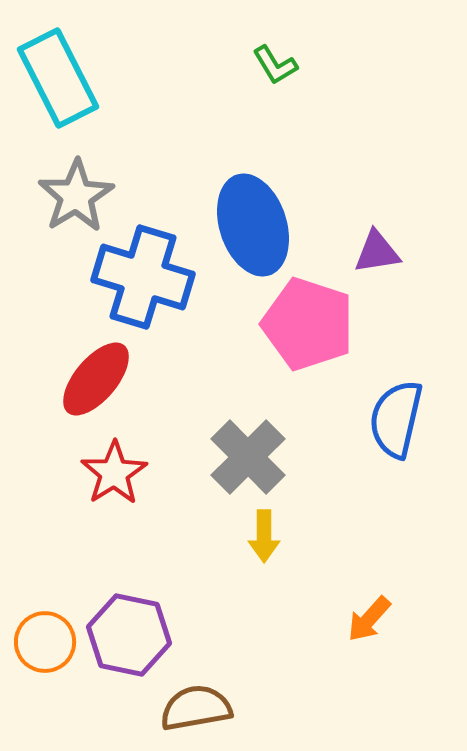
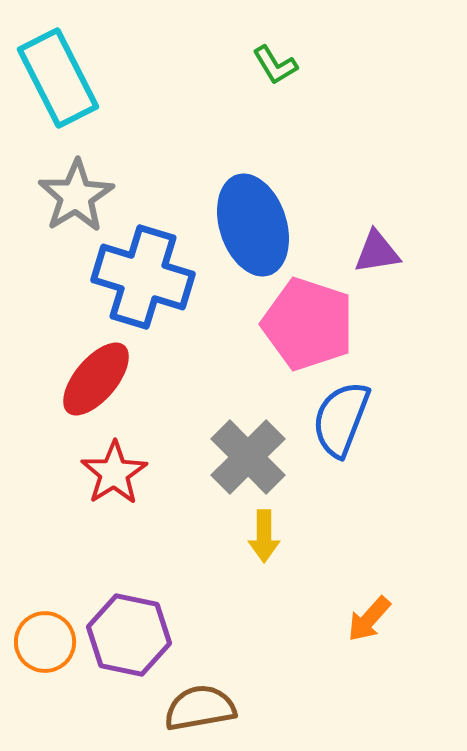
blue semicircle: moved 55 px left; rotated 8 degrees clockwise
brown semicircle: moved 4 px right
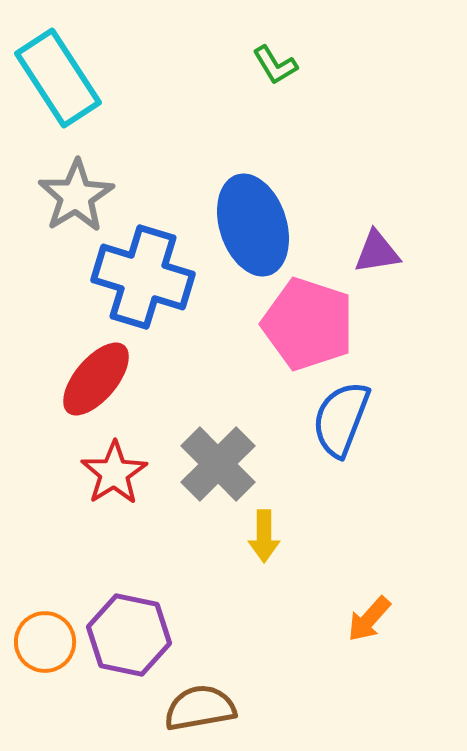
cyan rectangle: rotated 6 degrees counterclockwise
gray cross: moved 30 px left, 7 px down
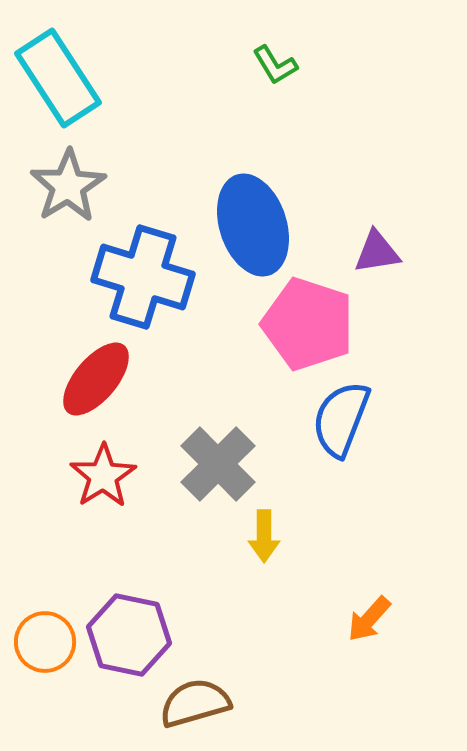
gray star: moved 8 px left, 10 px up
red star: moved 11 px left, 3 px down
brown semicircle: moved 5 px left, 5 px up; rotated 6 degrees counterclockwise
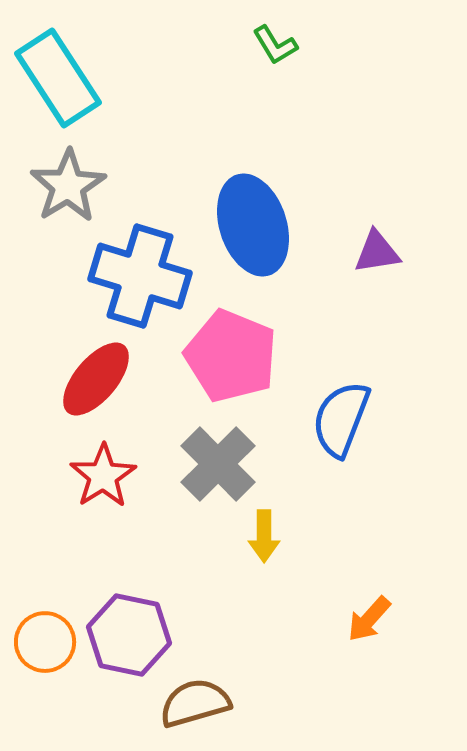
green L-shape: moved 20 px up
blue cross: moved 3 px left, 1 px up
pink pentagon: moved 77 px left, 32 px down; rotated 4 degrees clockwise
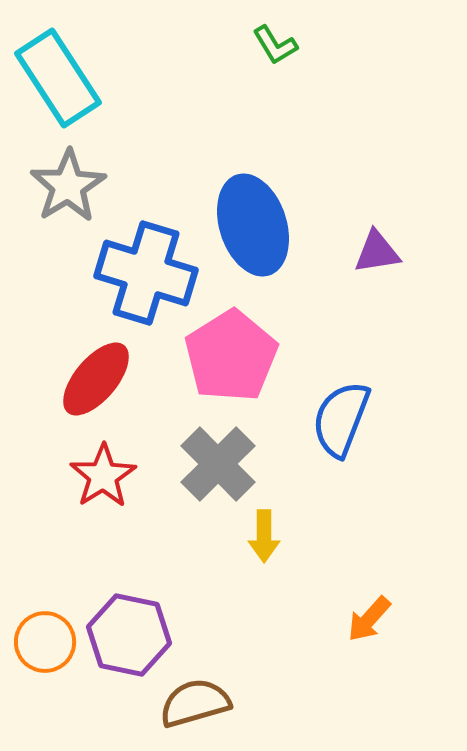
blue cross: moved 6 px right, 3 px up
pink pentagon: rotated 18 degrees clockwise
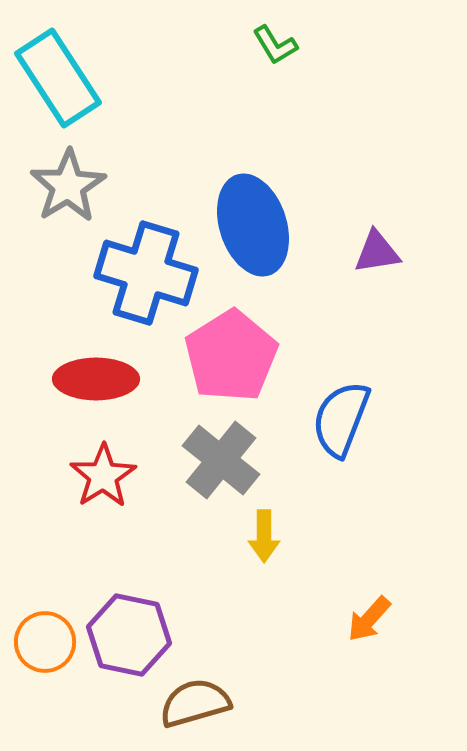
red ellipse: rotated 50 degrees clockwise
gray cross: moved 3 px right, 4 px up; rotated 6 degrees counterclockwise
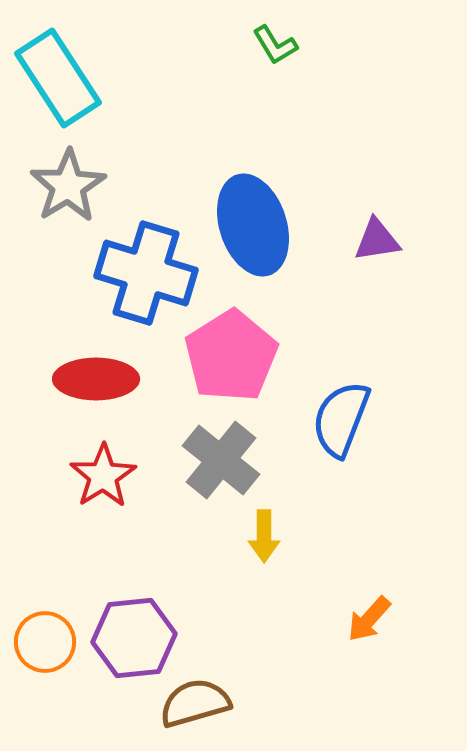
purple triangle: moved 12 px up
purple hexagon: moved 5 px right, 3 px down; rotated 18 degrees counterclockwise
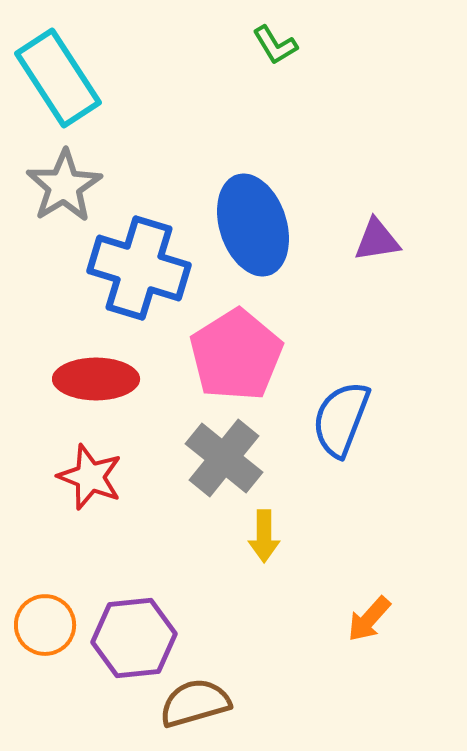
gray star: moved 4 px left
blue cross: moved 7 px left, 5 px up
pink pentagon: moved 5 px right, 1 px up
gray cross: moved 3 px right, 2 px up
red star: moved 13 px left, 1 px down; rotated 18 degrees counterclockwise
orange circle: moved 17 px up
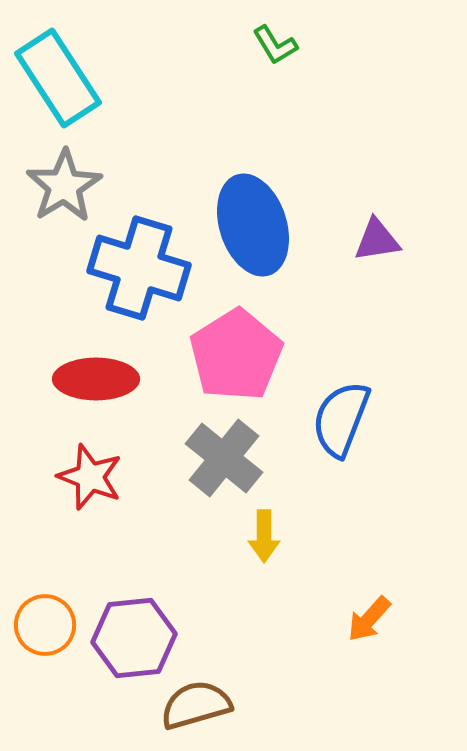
brown semicircle: moved 1 px right, 2 px down
